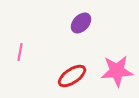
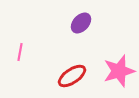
pink star: moved 2 px right; rotated 12 degrees counterclockwise
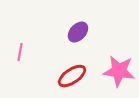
purple ellipse: moved 3 px left, 9 px down
pink star: rotated 24 degrees clockwise
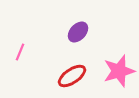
pink line: rotated 12 degrees clockwise
pink star: rotated 24 degrees counterclockwise
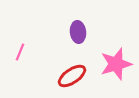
purple ellipse: rotated 50 degrees counterclockwise
pink star: moved 3 px left, 7 px up
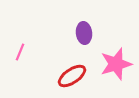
purple ellipse: moved 6 px right, 1 px down
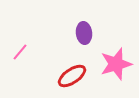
pink line: rotated 18 degrees clockwise
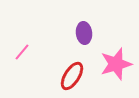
pink line: moved 2 px right
red ellipse: rotated 24 degrees counterclockwise
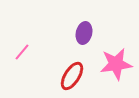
purple ellipse: rotated 20 degrees clockwise
pink star: rotated 8 degrees clockwise
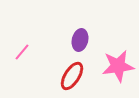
purple ellipse: moved 4 px left, 7 px down
pink star: moved 2 px right, 2 px down
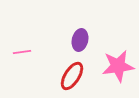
pink line: rotated 42 degrees clockwise
